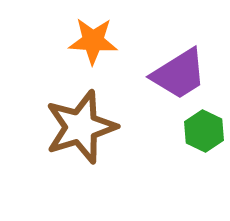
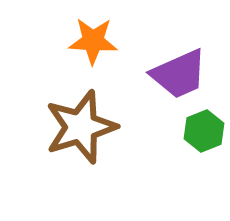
purple trapezoid: rotated 8 degrees clockwise
green hexagon: rotated 12 degrees clockwise
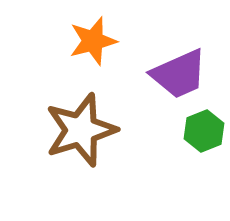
orange star: rotated 18 degrees counterclockwise
brown star: moved 3 px down
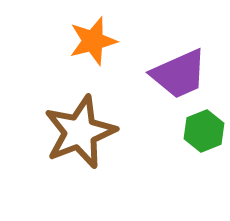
brown star: moved 1 px left, 2 px down; rotated 4 degrees counterclockwise
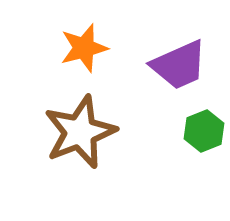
orange star: moved 9 px left, 7 px down
purple trapezoid: moved 9 px up
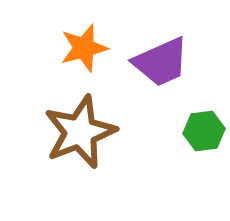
purple trapezoid: moved 18 px left, 3 px up
green hexagon: rotated 15 degrees clockwise
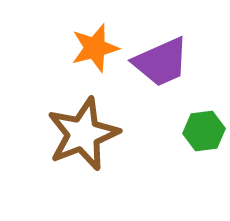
orange star: moved 11 px right
brown star: moved 3 px right, 2 px down
